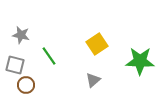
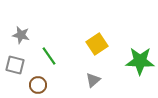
brown circle: moved 12 px right
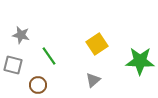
gray square: moved 2 px left
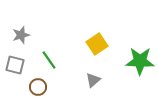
gray star: rotated 30 degrees counterclockwise
green line: moved 4 px down
gray square: moved 2 px right
brown circle: moved 2 px down
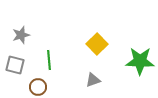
yellow square: rotated 10 degrees counterclockwise
green line: rotated 30 degrees clockwise
gray triangle: rotated 21 degrees clockwise
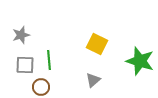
yellow square: rotated 20 degrees counterclockwise
green star: rotated 16 degrees clockwise
gray square: moved 10 px right; rotated 12 degrees counterclockwise
gray triangle: rotated 21 degrees counterclockwise
brown circle: moved 3 px right
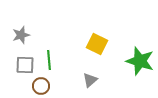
gray triangle: moved 3 px left
brown circle: moved 1 px up
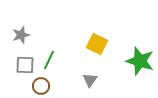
green line: rotated 30 degrees clockwise
gray triangle: rotated 14 degrees counterclockwise
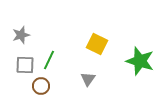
gray triangle: moved 2 px left, 1 px up
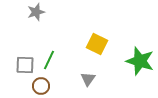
gray star: moved 15 px right, 23 px up
